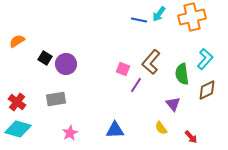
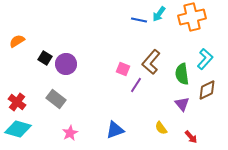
gray rectangle: rotated 48 degrees clockwise
purple triangle: moved 9 px right
blue triangle: rotated 18 degrees counterclockwise
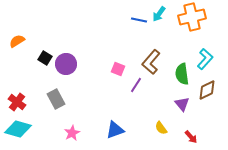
pink square: moved 5 px left
gray rectangle: rotated 24 degrees clockwise
pink star: moved 2 px right
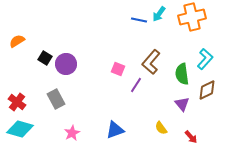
cyan diamond: moved 2 px right
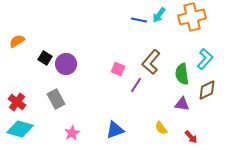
cyan arrow: moved 1 px down
purple triangle: rotated 42 degrees counterclockwise
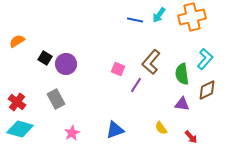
blue line: moved 4 px left
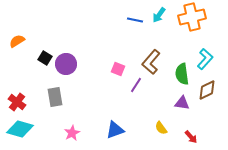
gray rectangle: moved 1 px left, 2 px up; rotated 18 degrees clockwise
purple triangle: moved 1 px up
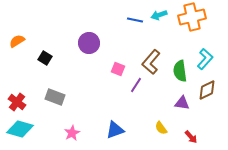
cyan arrow: rotated 35 degrees clockwise
purple circle: moved 23 px right, 21 px up
green semicircle: moved 2 px left, 3 px up
gray rectangle: rotated 60 degrees counterclockwise
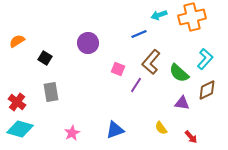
blue line: moved 4 px right, 14 px down; rotated 35 degrees counterclockwise
purple circle: moved 1 px left
green semicircle: moved 1 px left, 2 px down; rotated 40 degrees counterclockwise
gray rectangle: moved 4 px left, 5 px up; rotated 60 degrees clockwise
